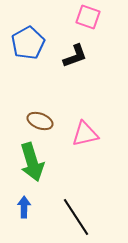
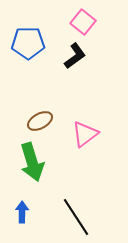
pink square: moved 5 px left, 5 px down; rotated 20 degrees clockwise
blue pentagon: rotated 28 degrees clockwise
black L-shape: rotated 16 degrees counterclockwise
brown ellipse: rotated 50 degrees counterclockwise
pink triangle: rotated 24 degrees counterclockwise
blue arrow: moved 2 px left, 5 px down
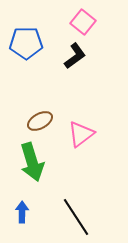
blue pentagon: moved 2 px left
pink triangle: moved 4 px left
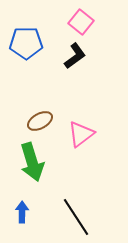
pink square: moved 2 px left
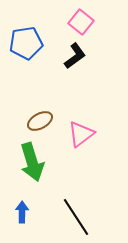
blue pentagon: rotated 8 degrees counterclockwise
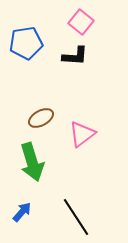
black L-shape: rotated 40 degrees clockwise
brown ellipse: moved 1 px right, 3 px up
pink triangle: moved 1 px right
blue arrow: rotated 40 degrees clockwise
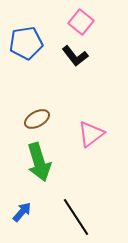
black L-shape: rotated 48 degrees clockwise
brown ellipse: moved 4 px left, 1 px down
pink triangle: moved 9 px right
green arrow: moved 7 px right
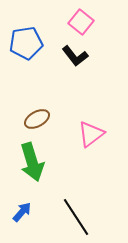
green arrow: moved 7 px left
